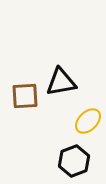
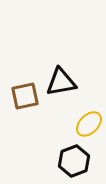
brown square: rotated 8 degrees counterclockwise
yellow ellipse: moved 1 px right, 3 px down
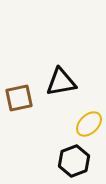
brown square: moved 6 px left, 2 px down
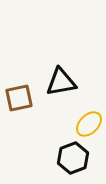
black hexagon: moved 1 px left, 3 px up
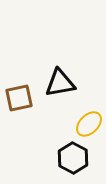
black triangle: moved 1 px left, 1 px down
black hexagon: rotated 12 degrees counterclockwise
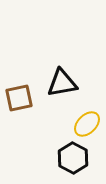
black triangle: moved 2 px right
yellow ellipse: moved 2 px left
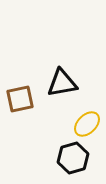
brown square: moved 1 px right, 1 px down
black hexagon: rotated 16 degrees clockwise
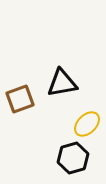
brown square: rotated 8 degrees counterclockwise
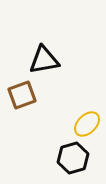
black triangle: moved 18 px left, 23 px up
brown square: moved 2 px right, 4 px up
